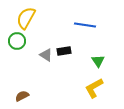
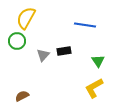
gray triangle: moved 3 px left; rotated 40 degrees clockwise
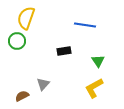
yellow semicircle: rotated 10 degrees counterclockwise
gray triangle: moved 29 px down
